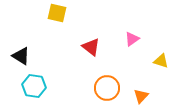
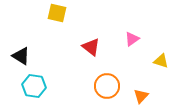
orange circle: moved 2 px up
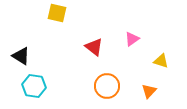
red triangle: moved 3 px right
orange triangle: moved 8 px right, 5 px up
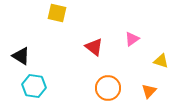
orange circle: moved 1 px right, 2 px down
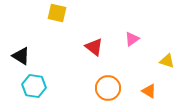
yellow triangle: moved 6 px right
orange triangle: rotated 42 degrees counterclockwise
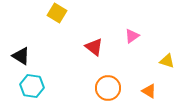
yellow square: rotated 18 degrees clockwise
pink triangle: moved 3 px up
cyan hexagon: moved 2 px left
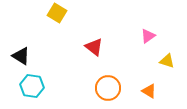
pink triangle: moved 16 px right
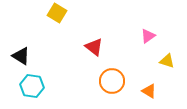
orange circle: moved 4 px right, 7 px up
